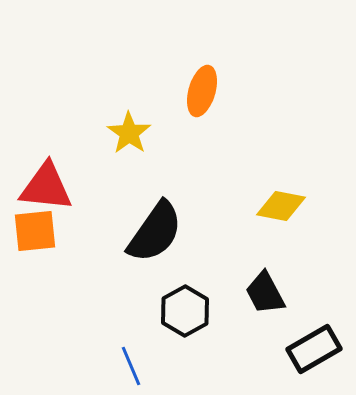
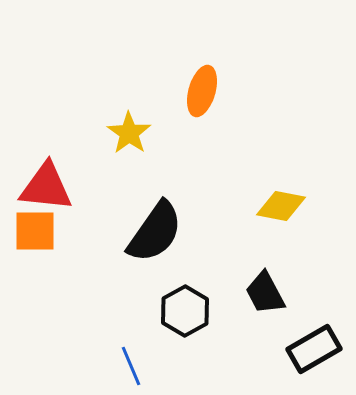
orange square: rotated 6 degrees clockwise
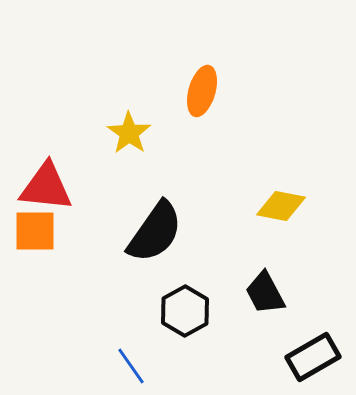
black rectangle: moved 1 px left, 8 px down
blue line: rotated 12 degrees counterclockwise
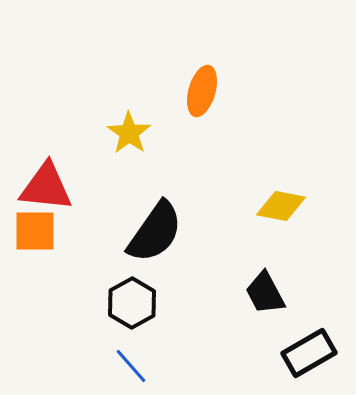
black hexagon: moved 53 px left, 8 px up
black rectangle: moved 4 px left, 4 px up
blue line: rotated 6 degrees counterclockwise
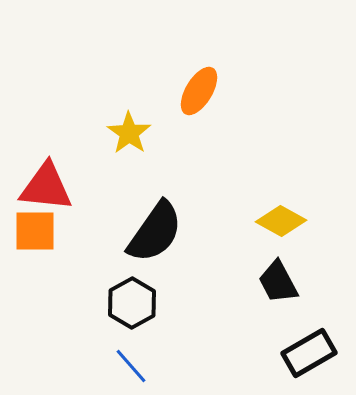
orange ellipse: moved 3 px left; rotated 15 degrees clockwise
yellow diamond: moved 15 px down; rotated 18 degrees clockwise
black trapezoid: moved 13 px right, 11 px up
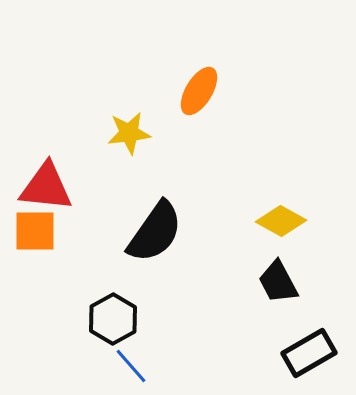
yellow star: rotated 30 degrees clockwise
black hexagon: moved 19 px left, 16 px down
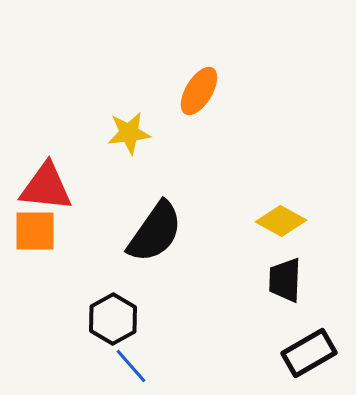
black trapezoid: moved 7 px right, 2 px up; rotated 30 degrees clockwise
